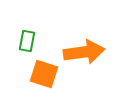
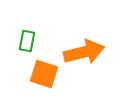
orange arrow: rotated 6 degrees counterclockwise
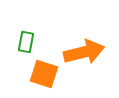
green rectangle: moved 1 px left, 1 px down
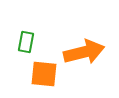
orange square: rotated 12 degrees counterclockwise
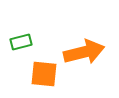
green rectangle: moved 5 px left; rotated 65 degrees clockwise
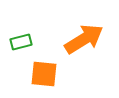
orange arrow: moved 13 px up; rotated 18 degrees counterclockwise
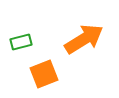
orange square: rotated 28 degrees counterclockwise
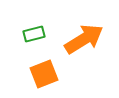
green rectangle: moved 13 px right, 8 px up
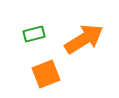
orange square: moved 2 px right
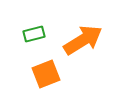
orange arrow: moved 1 px left, 1 px down
